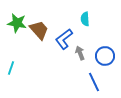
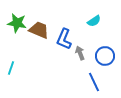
cyan semicircle: moved 9 px right, 2 px down; rotated 120 degrees counterclockwise
brown trapezoid: rotated 25 degrees counterclockwise
blue L-shape: rotated 30 degrees counterclockwise
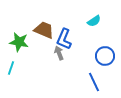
green star: moved 2 px right, 19 px down
brown trapezoid: moved 5 px right
gray arrow: moved 21 px left
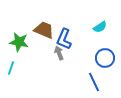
cyan semicircle: moved 6 px right, 6 px down
blue circle: moved 2 px down
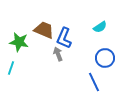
blue L-shape: moved 1 px up
gray arrow: moved 1 px left, 1 px down
